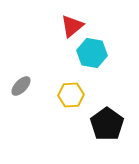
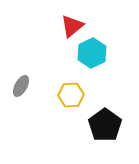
cyan hexagon: rotated 24 degrees clockwise
gray ellipse: rotated 15 degrees counterclockwise
black pentagon: moved 2 px left, 1 px down
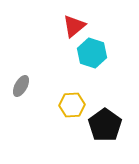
red triangle: moved 2 px right
cyan hexagon: rotated 16 degrees counterclockwise
yellow hexagon: moved 1 px right, 10 px down
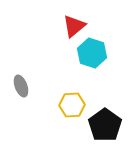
gray ellipse: rotated 50 degrees counterclockwise
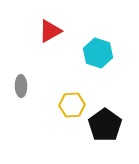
red triangle: moved 24 px left, 5 px down; rotated 10 degrees clockwise
cyan hexagon: moved 6 px right
gray ellipse: rotated 20 degrees clockwise
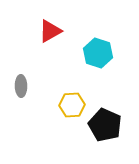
black pentagon: rotated 12 degrees counterclockwise
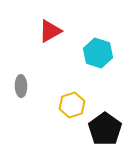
yellow hexagon: rotated 15 degrees counterclockwise
black pentagon: moved 4 px down; rotated 12 degrees clockwise
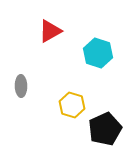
yellow hexagon: rotated 25 degrees counterclockwise
black pentagon: rotated 12 degrees clockwise
